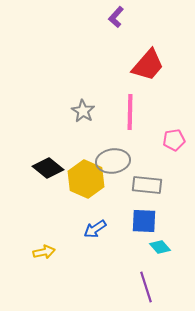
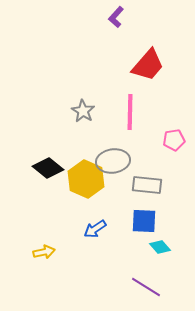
purple line: rotated 40 degrees counterclockwise
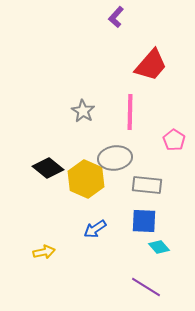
red trapezoid: moved 3 px right
pink pentagon: rotated 30 degrees counterclockwise
gray ellipse: moved 2 px right, 3 px up
cyan diamond: moved 1 px left
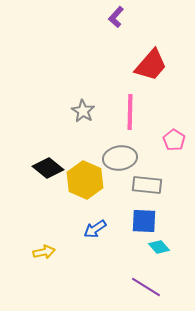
gray ellipse: moved 5 px right
yellow hexagon: moved 1 px left, 1 px down
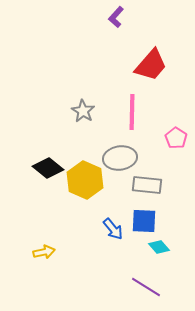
pink line: moved 2 px right
pink pentagon: moved 2 px right, 2 px up
blue arrow: moved 18 px right; rotated 95 degrees counterclockwise
